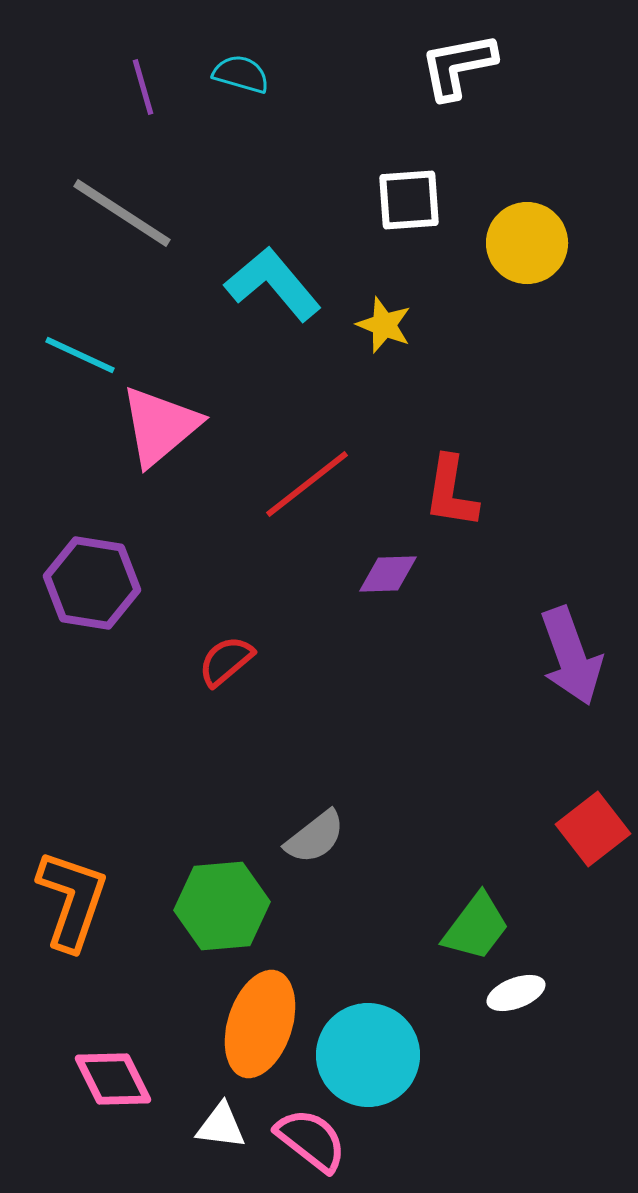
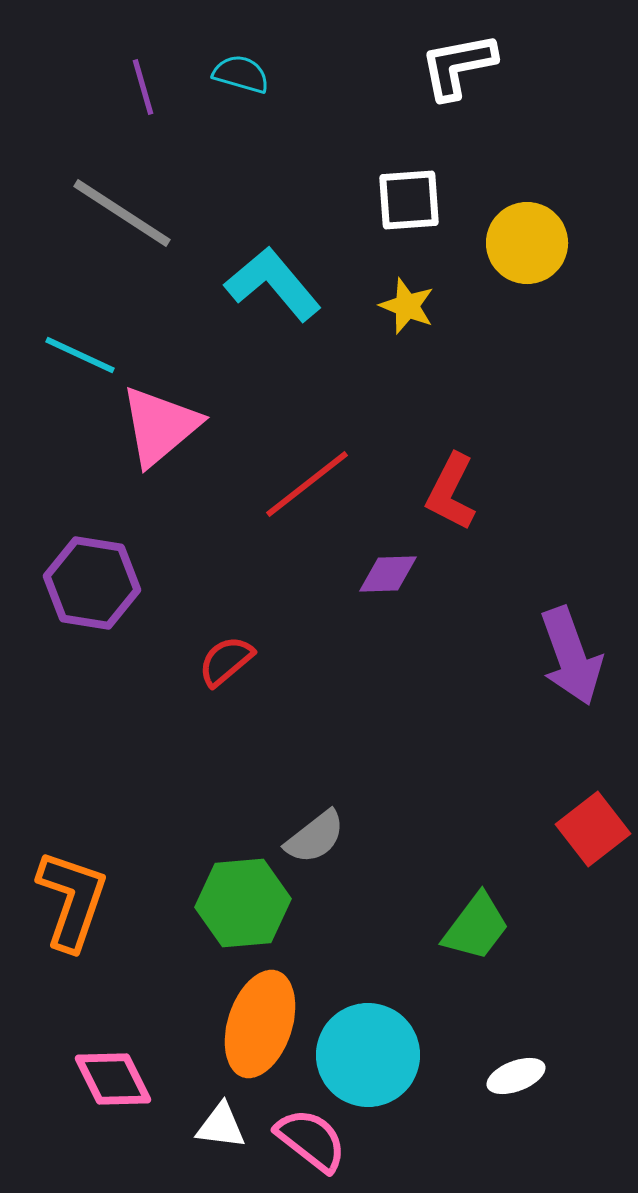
yellow star: moved 23 px right, 19 px up
red L-shape: rotated 18 degrees clockwise
green hexagon: moved 21 px right, 3 px up
white ellipse: moved 83 px down
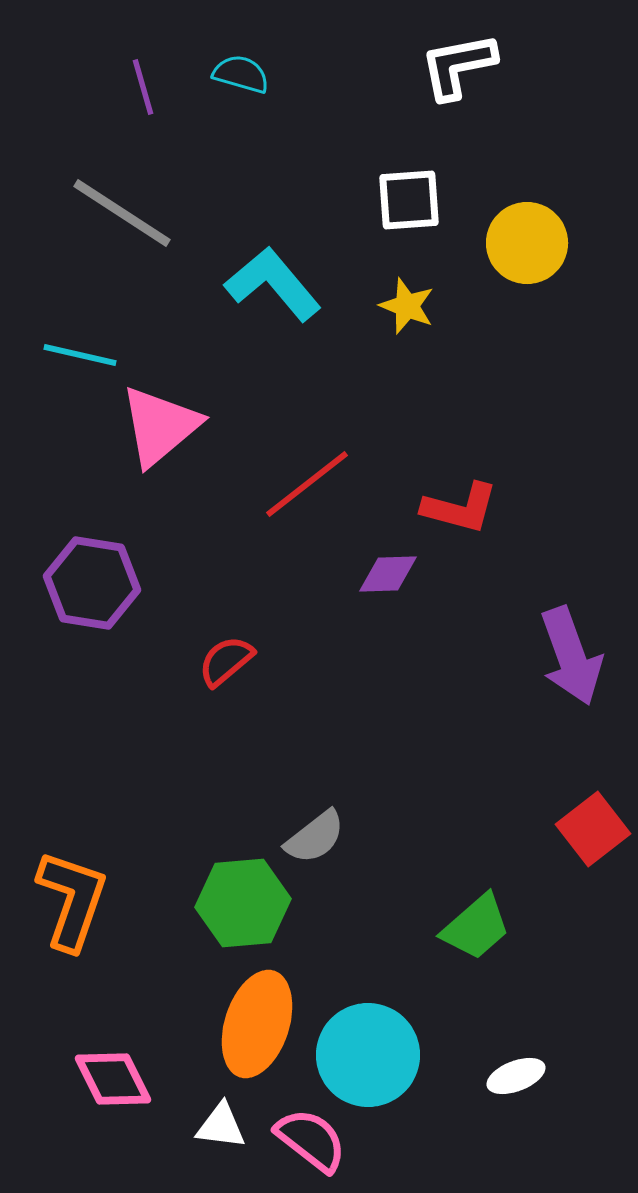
cyan line: rotated 12 degrees counterclockwise
red L-shape: moved 9 px right, 16 px down; rotated 102 degrees counterclockwise
green trapezoid: rotated 12 degrees clockwise
orange ellipse: moved 3 px left
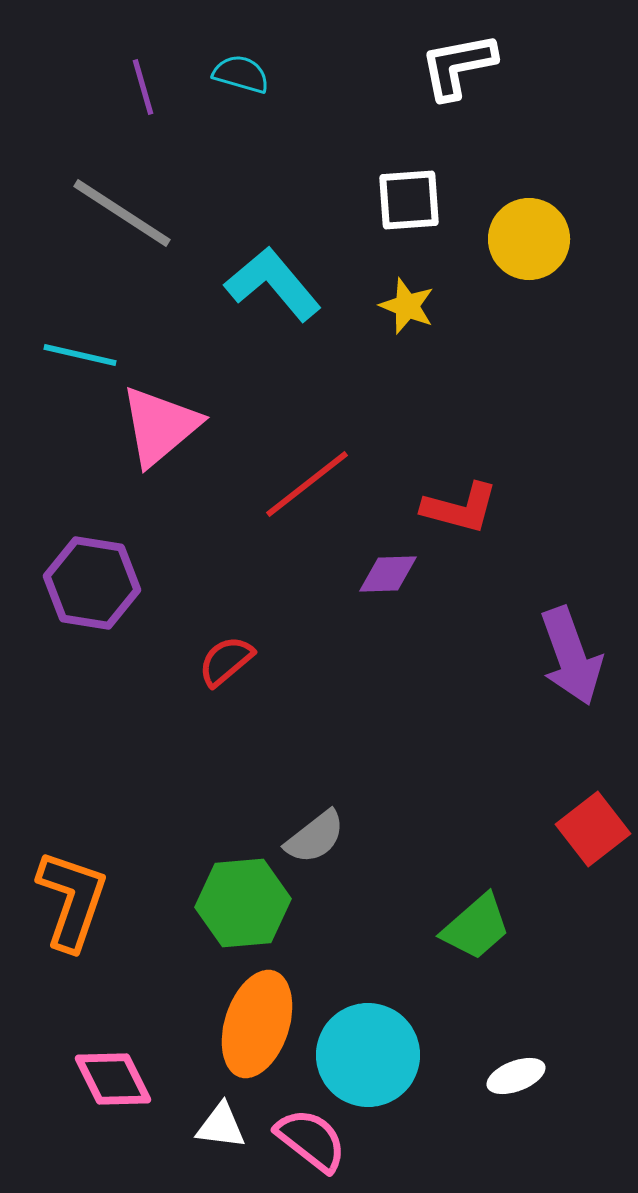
yellow circle: moved 2 px right, 4 px up
